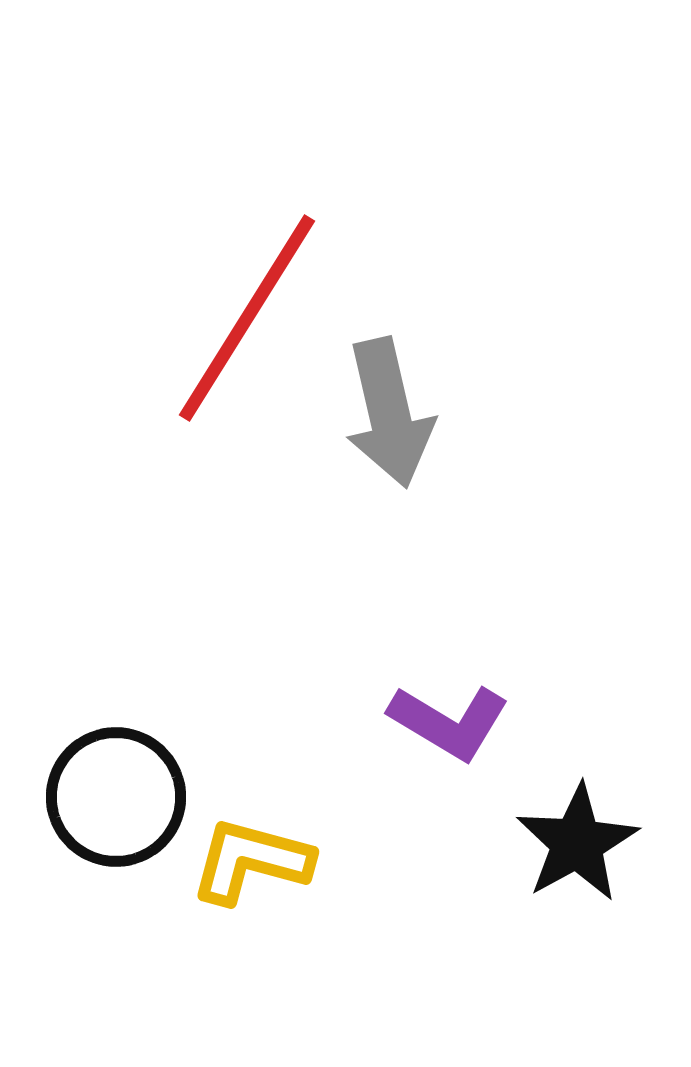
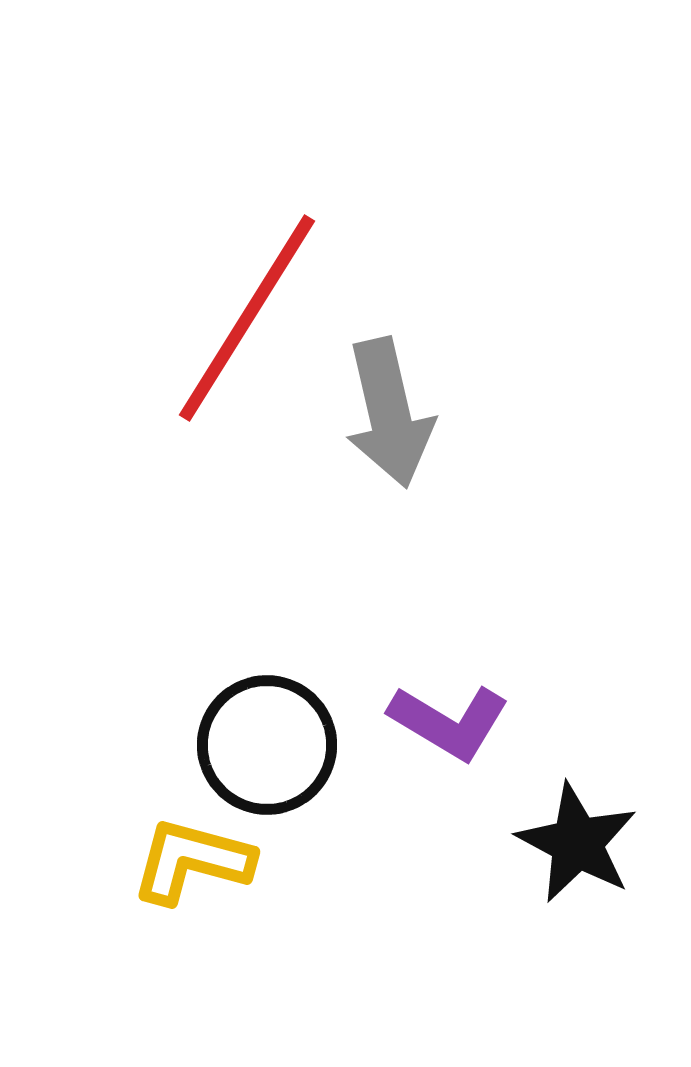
black circle: moved 151 px right, 52 px up
black star: rotated 15 degrees counterclockwise
yellow L-shape: moved 59 px left
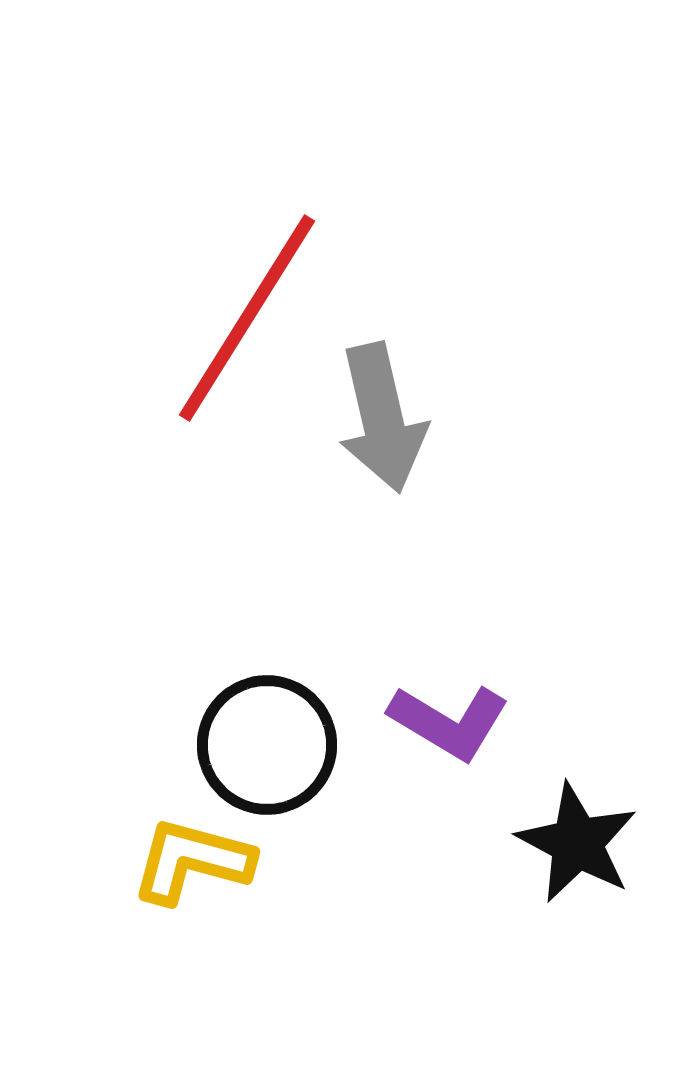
gray arrow: moved 7 px left, 5 px down
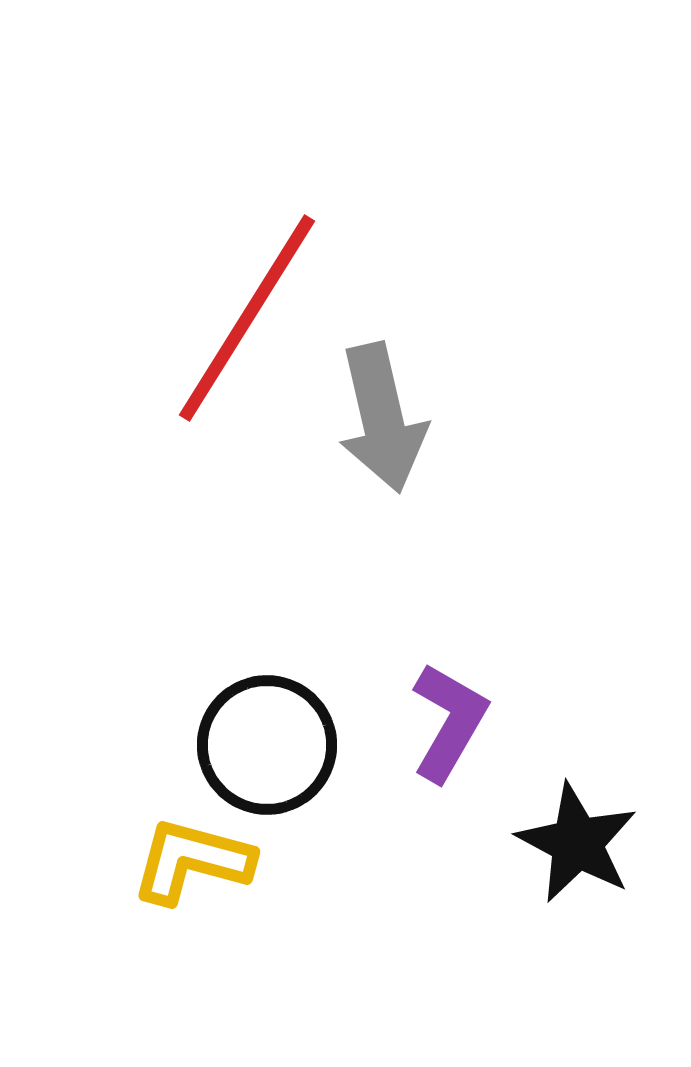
purple L-shape: rotated 91 degrees counterclockwise
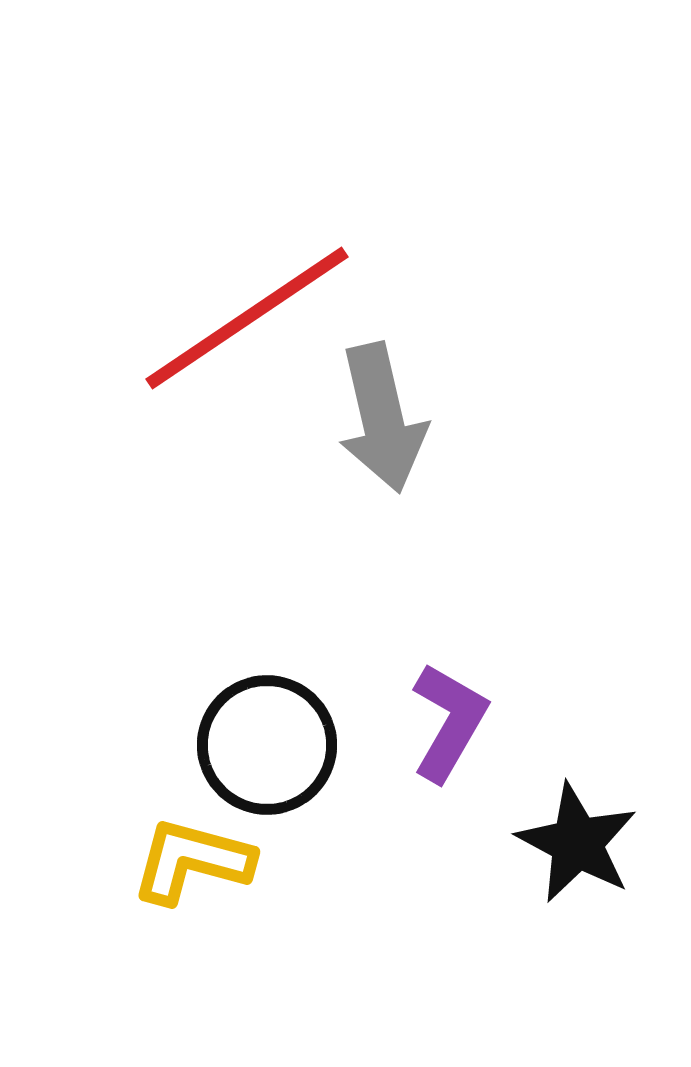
red line: rotated 24 degrees clockwise
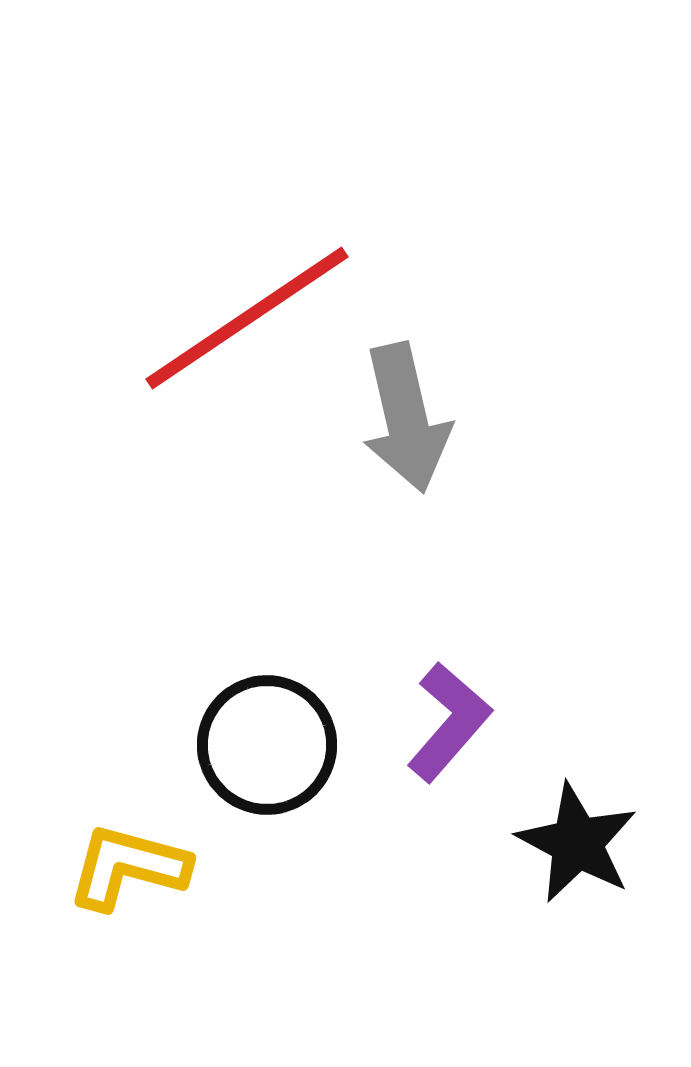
gray arrow: moved 24 px right
purple L-shape: rotated 11 degrees clockwise
yellow L-shape: moved 64 px left, 6 px down
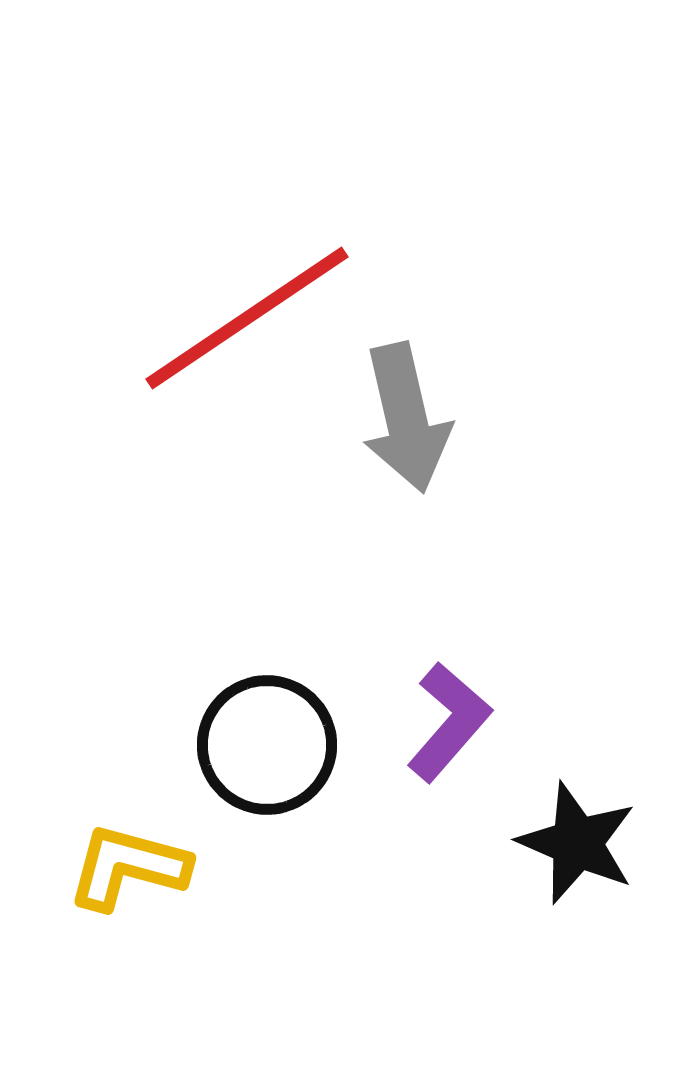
black star: rotated 5 degrees counterclockwise
